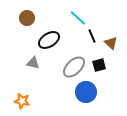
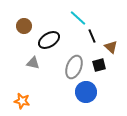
brown circle: moved 3 px left, 8 px down
brown triangle: moved 4 px down
gray ellipse: rotated 25 degrees counterclockwise
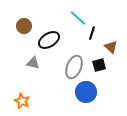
black line: moved 3 px up; rotated 40 degrees clockwise
orange star: rotated 14 degrees clockwise
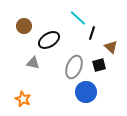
orange star: moved 1 px right, 2 px up
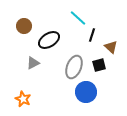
black line: moved 2 px down
gray triangle: rotated 40 degrees counterclockwise
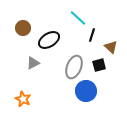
brown circle: moved 1 px left, 2 px down
blue circle: moved 1 px up
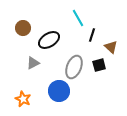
cyan line: rotated 18 degrees clockwise
blue circle: moved 27 px left
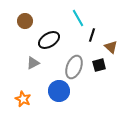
brown circle: moved 2 px right, 7 px up
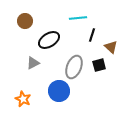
cyan line: rotated 66 degrees counterclockwise
